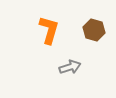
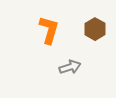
brown hexagon: moved 1 px right, 1 px up; rotated 15 degrees clockwise
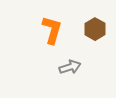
orange L-shape: moved 3 px right
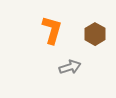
brown hexagon: moved 5 px down
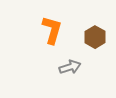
brown hexagon: moved 3 px down
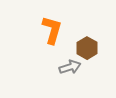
brown hexagon: moved 8 px left, 11 px down
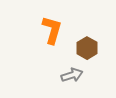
gray arrow: moved 2 px right, 8 px down
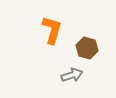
brown hexagon: rotated 15 degrees counterclockwise
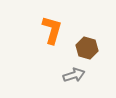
gray arrow: moved 2 px right
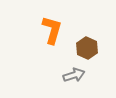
brown hexagon: rotated 10 degrees clockwise
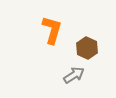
gray arrow: rotated 15 degrees counterclockwise
